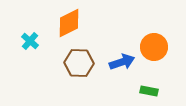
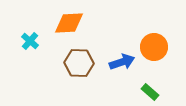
orange diamond: rotated 24 degrees clockwise
green rectangle: moved 1 px right, 1 px down; rotated 30 degrees clockwise
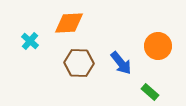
orange circle: moved 4 px right, 1 px up
blue arrow: moved 1 px left, 1 px down; rotated 70 degrees clockwise
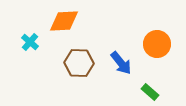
orange diamond: moved 5 px left, 2 px up
cyan cross: moved 1 px down
orange circle: moved 1 px left, 2 px up
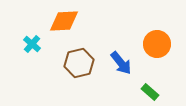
cyan cross: moved 2 px right, 2 px down
brown hexagon: rotated 16 degrees counterclockwise
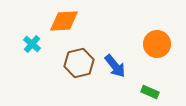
blue arrow: moved 6 px left, 3 px down
green rectangle: rotated 18 degrees counterclockwise
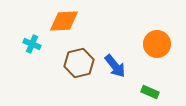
cyan cross: rotated 18 degrees counterclockwise
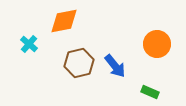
orange diamond: rotated 8 degrees counterclockwise
cyan cross: moved 3 px left; rotated 18 degrees clockwise
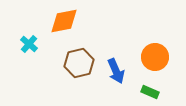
orange circle: moved 2 px left, 13 px down
blue arrow: moved 1 px right, 5 px down; rotated 15 degrees clockwise
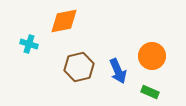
cyan cross: rotated 24 degrees counterclockwise
orange circle: moved 3 px left, 1 px up
brown hexagon: moved 4 px down
blue arrow: moved 2 px right
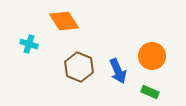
orange diamond: rotated 68 degrees clockwise
brown hexagon: rotated 24 degrees counterclockwise
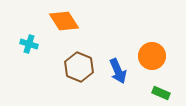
green rectangle: moved 11 px right, 1 px down
